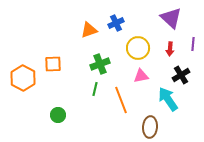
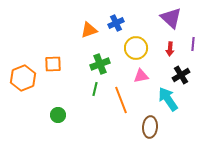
yellow circle: moved 2 px left
orange hexagon: rotated 10 degrees clockwise
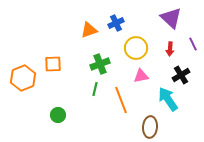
purple line: rotated 32 degrees counterclockwise
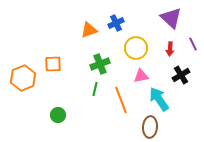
cyan arrow: moved 9 px left
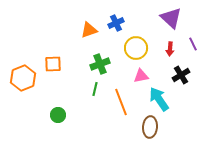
orange line: moved 2 px down
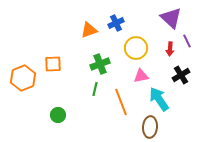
purple line: moved 6 px left, 3 px up
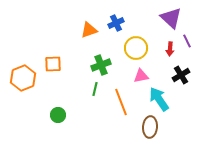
green cross: moved 1 px right, 1 px down
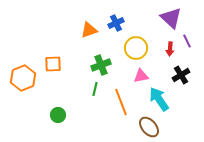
brown ellipse: moved 1 px left; rotated 45 degrees counterclockwise
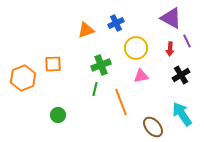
purple triangle: rotated 15 degrees counterclockwise
orange triangle: moved 3 px left
cyan arrow: moved 23 px right, 15 px down
brown ellipse: moved 4 px right
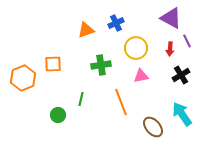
green cross: rotated 12 degrees clockwise
green line: moved 14 px left, 10 px down
